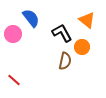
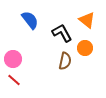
blue semicircle: moved 1 px left, 2 px down
pink circle: moved 25 px down
orange circle: moved 3 px right, 1 px down
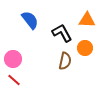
orange triangle: rotated 36 degrees counterclockwise
